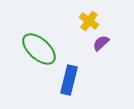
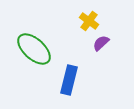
green ellipse: moved 5 px left
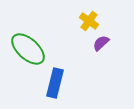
green ellipse: moved 6 px left
blue rectangle: moved 14 px left, 3 px down
